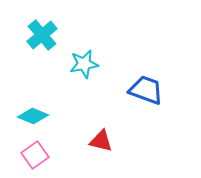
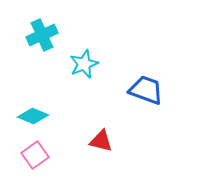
cyan cross: rotated 16 degrees clockwise
cyan star: rotated 12 degrees counterclockwise
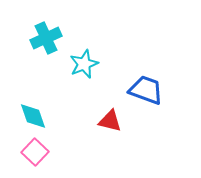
cyan cross: moved 4 px right, 3 px down
cyan diamond: rotated 48 degrees clockwise
red triangle: moved 9 px right, 20 px up
pink square: moved 3 px up; rotated 12 degrees counterclockwise
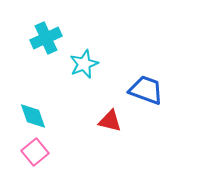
pink square: rotated 8 degrees clockwise
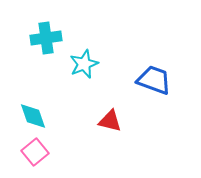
cyan cross: rotated 16 degrees clockwise
blue trapezoid: moved 8 px right, 10 px up
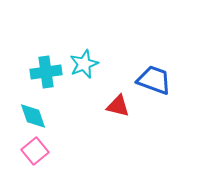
cyan cross: moved 34 px down
red triangle: moved 8 px right, 15 px up
pink square: moved 1 px up
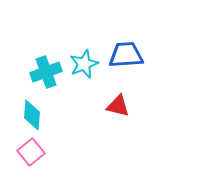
cyan cross: rotated 12 degrees counterclockwise
blue trapezoid: moved 28 px left, 25 px up; rotated 24 degrees counterclockwise
cyan diamond: moved 1 px left, 1 px up; rotated 24 degrees clockwise
pink square: moved 4 px left, 1 px down
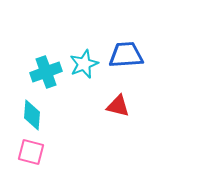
pink square: rotated 36 degrees counterclockwise
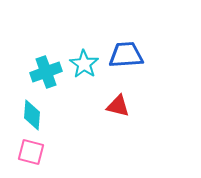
cyan star: rotated 16 degrees counterclockwise
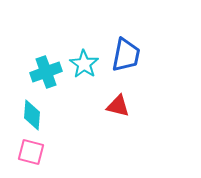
blue trapezoid: rotated 105 degrees clockwise
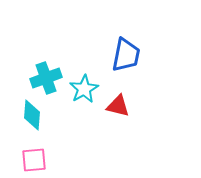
cyan star: moved 25 px down; rotated 8 degrees clockwise
cyan cross: moved 6 px down
pink square: moved 3 px right, 8 px down; rotated 20 degrees counterclockwise
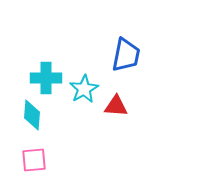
cyan cross: rotated 20 degrees clockwise
red triangle: moved 2 px left; rotated 10 degrees counterclockwise
